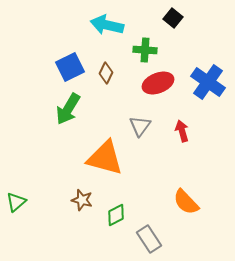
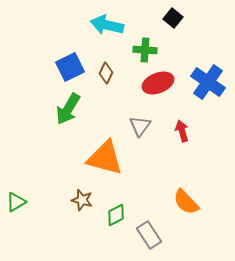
green triangle: rotated 10 degrees clockwise
gray rectangle: moved 4 px up
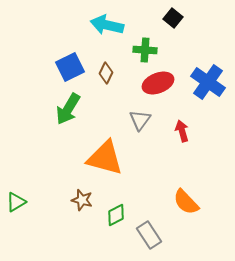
gray triangle: moved 6 px up
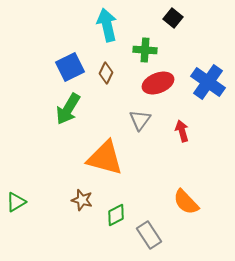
cyan arrow: rotated 64 degrees clockwise
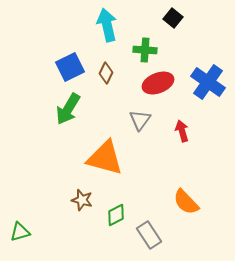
green triangle: moved 4 px right, 30 px down; rotated 15 degrees clockwise
